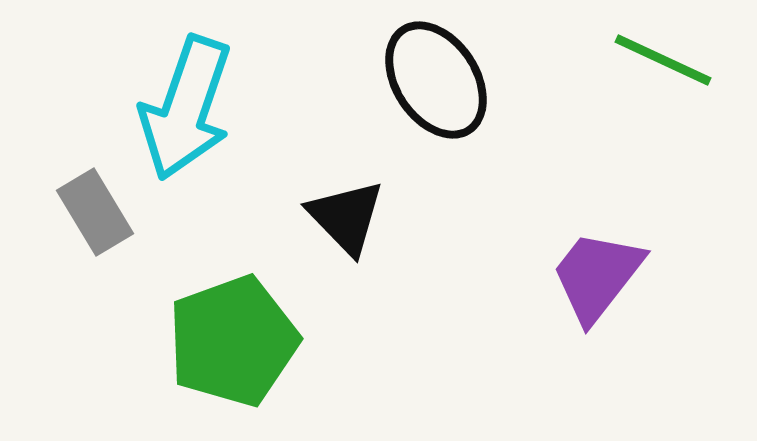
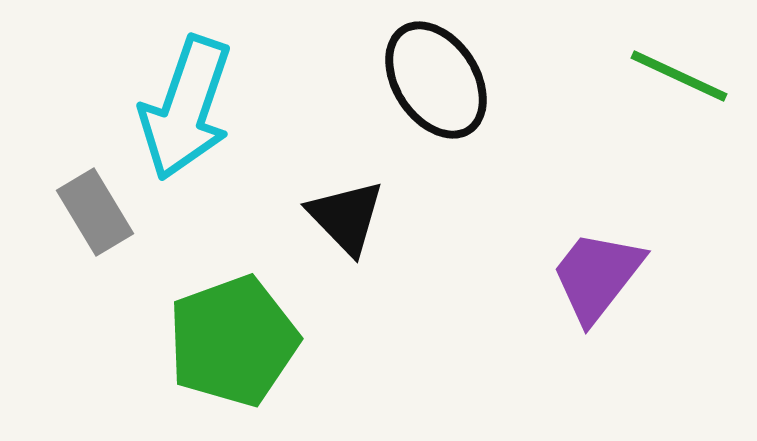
green line: moved 16 px right, 16 px down
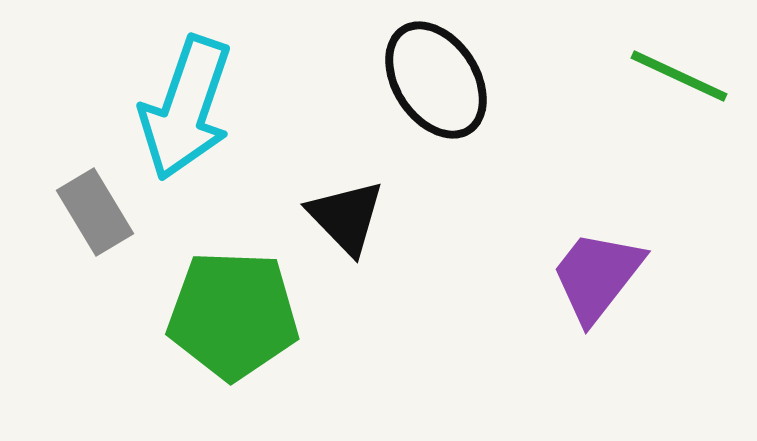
green pentagon: moved 26 px up; rotated 22 degrees clockwise
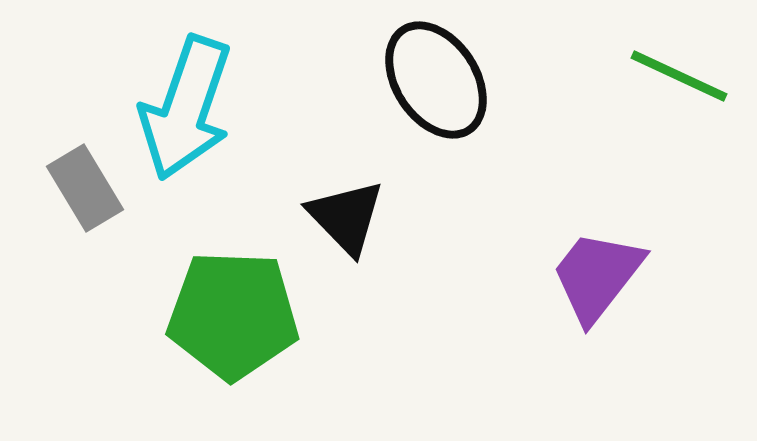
gray rectangle: moved 10 px left, 24 px up
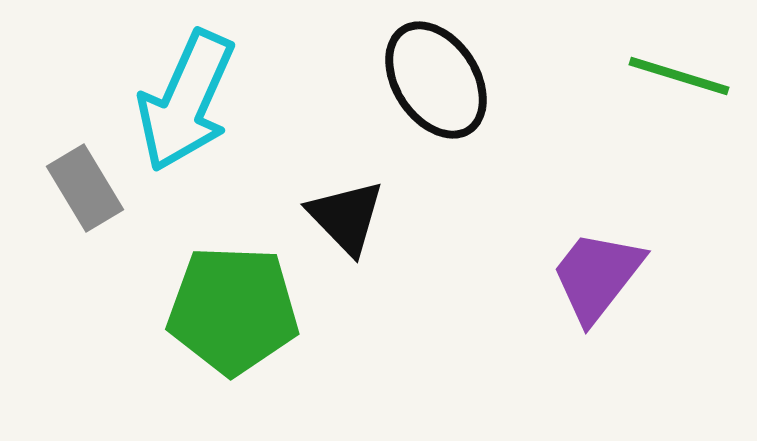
green line: rotated 8 degrees counterclockwise
cyan arrow: moved 7 px up; rotated 5 degrees clockwise
green pentagon: moved 5 px up
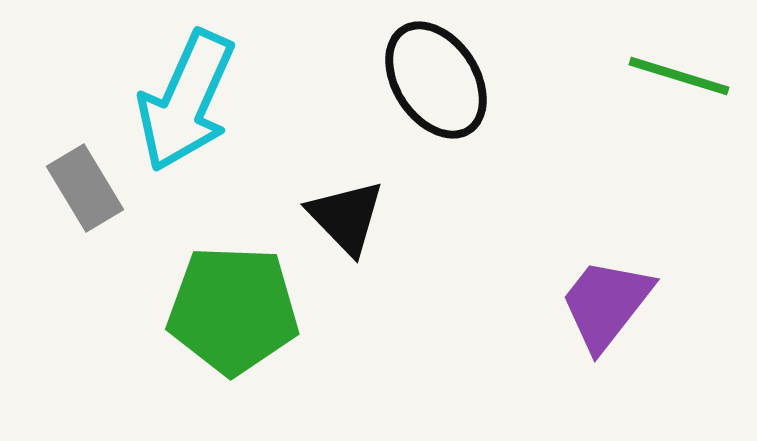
purple trapezoid: moved 9 px right, 28 px down
